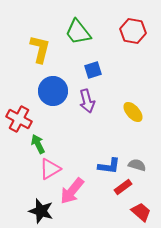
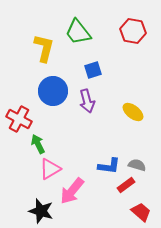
yellow L-shape: moved 4 px right, 1 px up
yellow ellipse: rotated 10 degrees counterclockwise
red rectangle: moved 3 px right, 2 px up
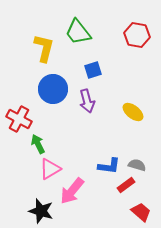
red hexagon: moved 4 px right, 4 px down
blue circle: moved 2 px up
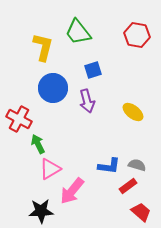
yellow L-shape: moved 1 px left, 1 px up
blue circle: moved 1 px up
red rectangle: moved 2 px right, 1 px down
black star: rotated 20 degrees counterclockwise
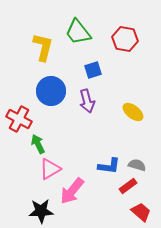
red hexagon: moved 12 px left, 4 px down
blue circle: moved 2 px left, 3 px down
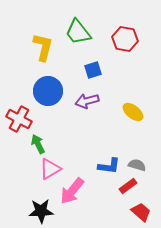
blue circle: moved 3 px left
purple arrow: rotated 90 degrees clockwise
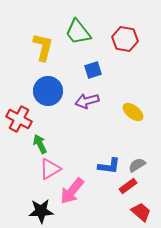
green arrow: moved 2 px right
gray semicircle: rotated 48 degrees counterclockwise
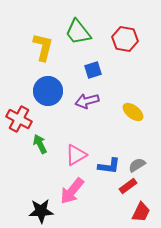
pink triangle: moved 26 px right, 14 px up
red trapezoid: rotated 75 degrees clockwise
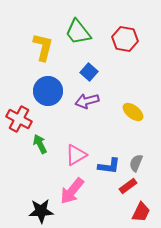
blue square: moved 4 px left, 2 px down; rotated 30 degrees counterclockwise
gray semicircle: moved 1 px left, 2 px up; rotated 36 degrees counterclockwise
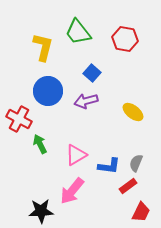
blue square: moved 3 px right, 1 px down
purple arrow: moved 1 px left
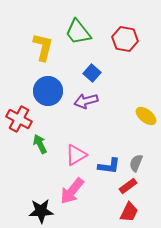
yellow ellipse: moved 13 px right, 4 px down
red trapezoid: moved 12 px left
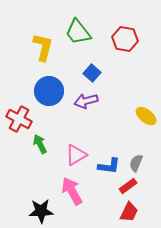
blue circle: moved 1 px right
pink arrow: rotated 112 degrees clockwise
